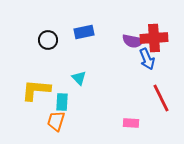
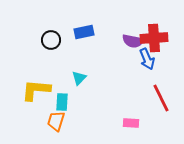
black circle: moved 3 px right
cyan triangle: rotated 28 degrees clockwise
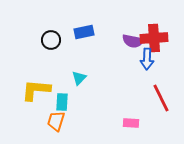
blue arrow: rotated 25 degrees clockwise
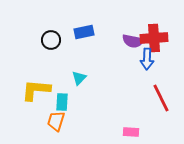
pink rectangle: moved 9 px down
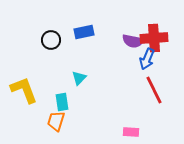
blue arrow: rotated 20 degrees clockwise
yellow L-shape: moved 12 px left; rotated 64 degrees clockwise
red line: moved 7 px left, 8 px up
cyan rectangle: rotated 12 degrees counterclockwise
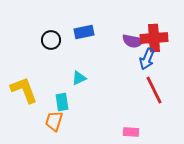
cyan triangle: rotated 21 degrees clockwise
orange trapezoid: moved 2 px left
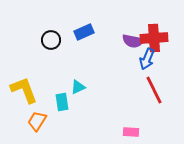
blue rectangle: rotated 12 degrees counterclockwise
cyan triangle: moved 1 px left, 9 px down
orange trapezoid: moved 17 px left; rotated 15 degrees clockwise
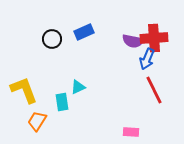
black circle: moved 1 px right, 1 px up
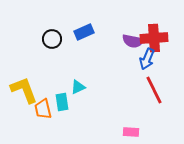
orange trapezoid: moved 6 px right, 12 px up; rotated 45 degrees counterclockwise
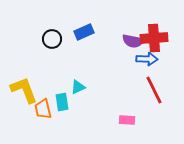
blue arrow: rotated 110 degrees counterclockwise
pink rectangle: moved 4 px left, 12 px up
